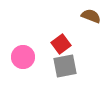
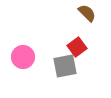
brown semicircle: moved 4 px left, 3 px up; rotated 24 degrees clockwise
red square: moved 16 px right, 3 px down
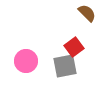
red square: moved 3 px left
pink circle: moved 3 px right, 4 px down
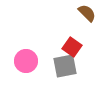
red square: moved 2 px left; rotated 18 degrees counterclockwise
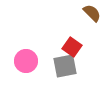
brown semicircle: moved 5 px right
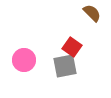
pink circle: moved 2 px left, 1 px up
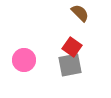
brown semicircle: moved 12 px left
gray square: moved 5 px right, 1 px up
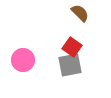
pink circle: moved 1 px left
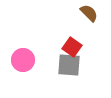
brown semicircle: moved 9 px right
gray square: moved 1 px left; rotated 15 degrees clockwise
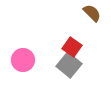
brown semicircle: moved 3 px right
gray square: rotated 35 degrees clockwise
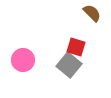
red square: moved 4 px right; rotated 18 degrees counterclockwise
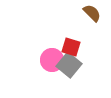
red square: moved 5 px left
pink circle: moved 29 px right
